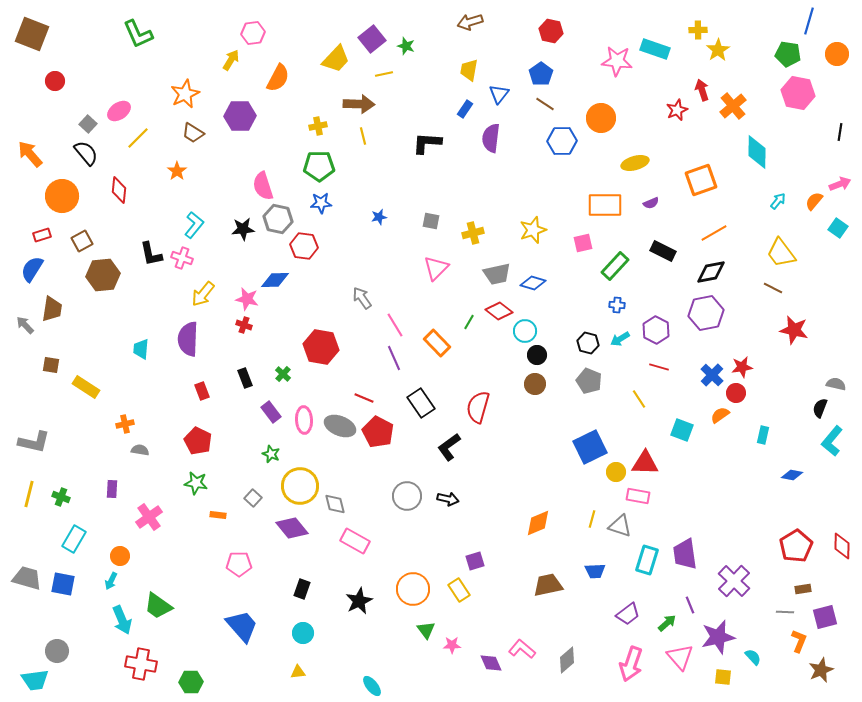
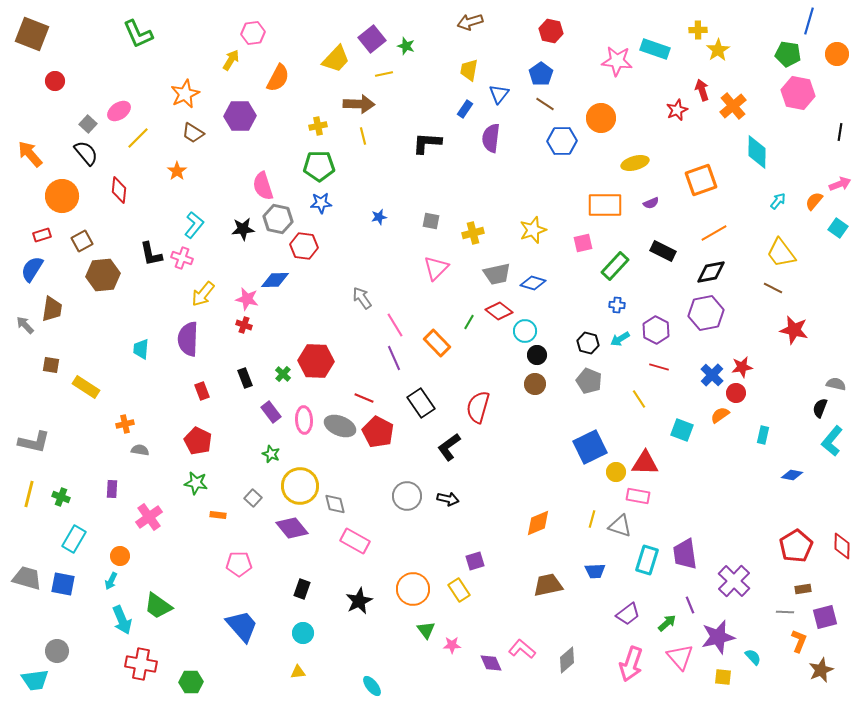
red hexagon at (321, 347): moved 5 px left, 14 px down; rotated 8 degrees counterclockwise
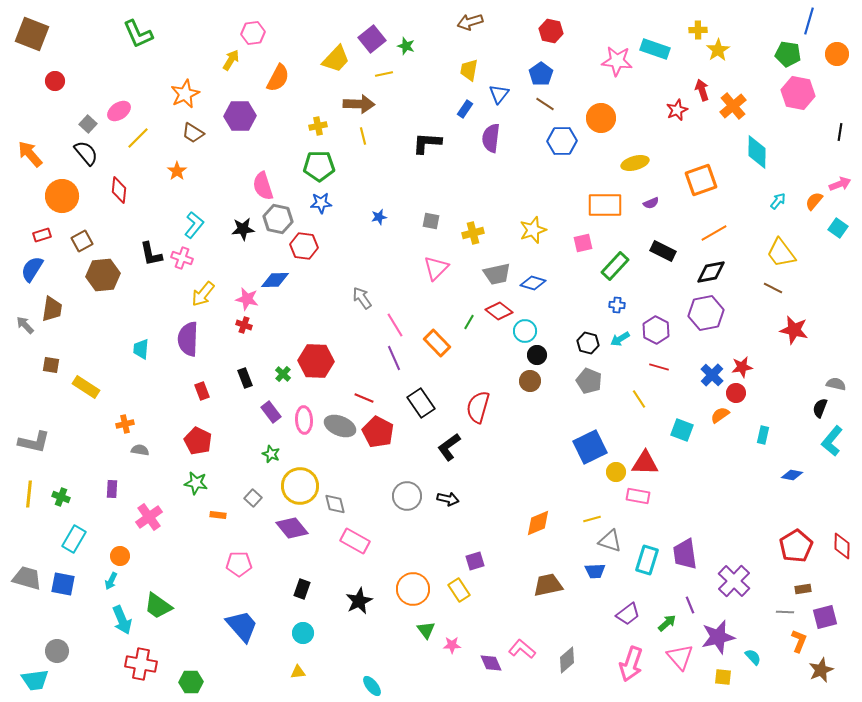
brown circle at (535, 384): moved 5 px left, 3 px up
yellow line at (29, 494): rotated 8 degrees counterclockwise
yellow line at (592, 519): rotated 60 degrees clockwise
gray triangle at (620, 526): moved 10 px left, 15 px down
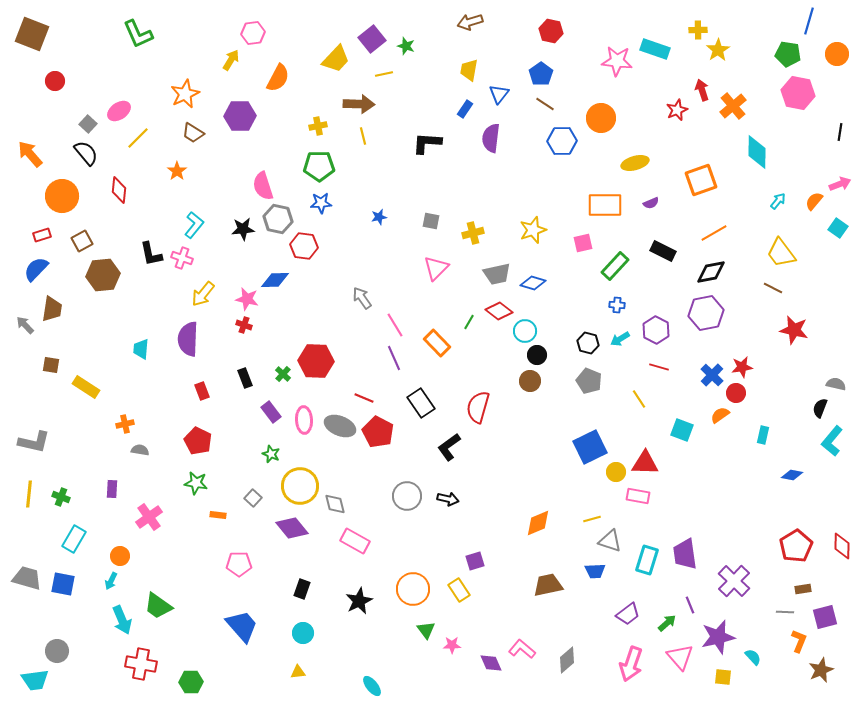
blue semicircle at (32, 269): moved 4 px right; rotated 12 degrees clockwise
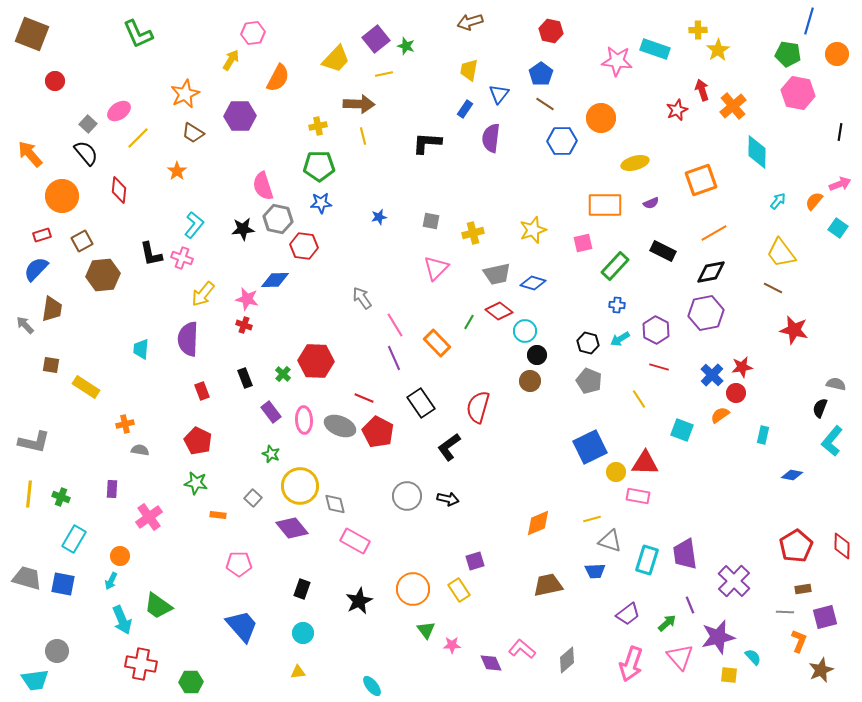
purple square at (372, 39): moved 4 px right
yellow square at (723, 677): moved 6 px right, 2 px up
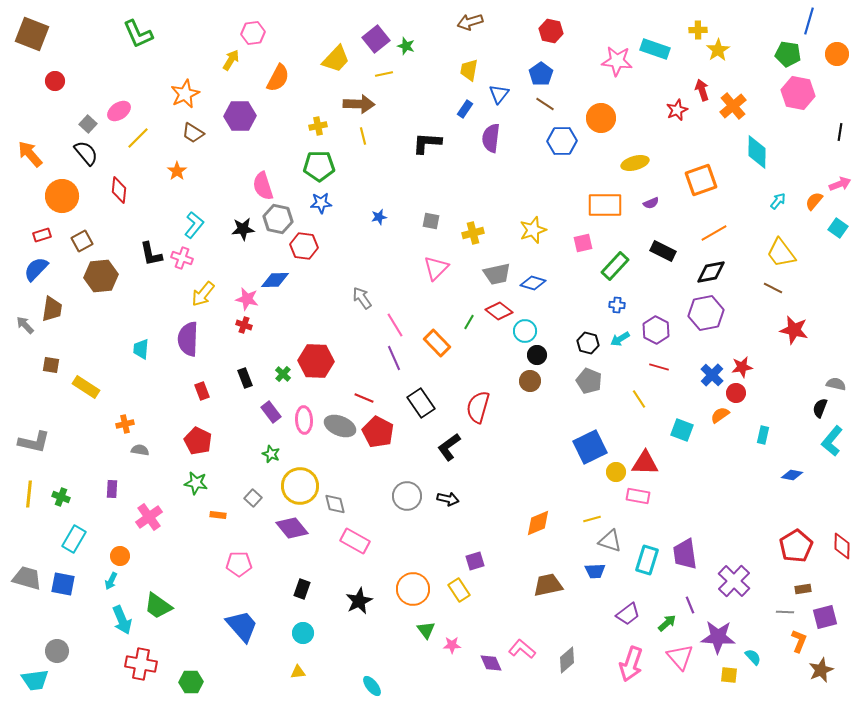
brown hexagon at (103, 275): moved 2 px left, 1 px down
purple star at (718, 637): rotated 16 degrees clockwise
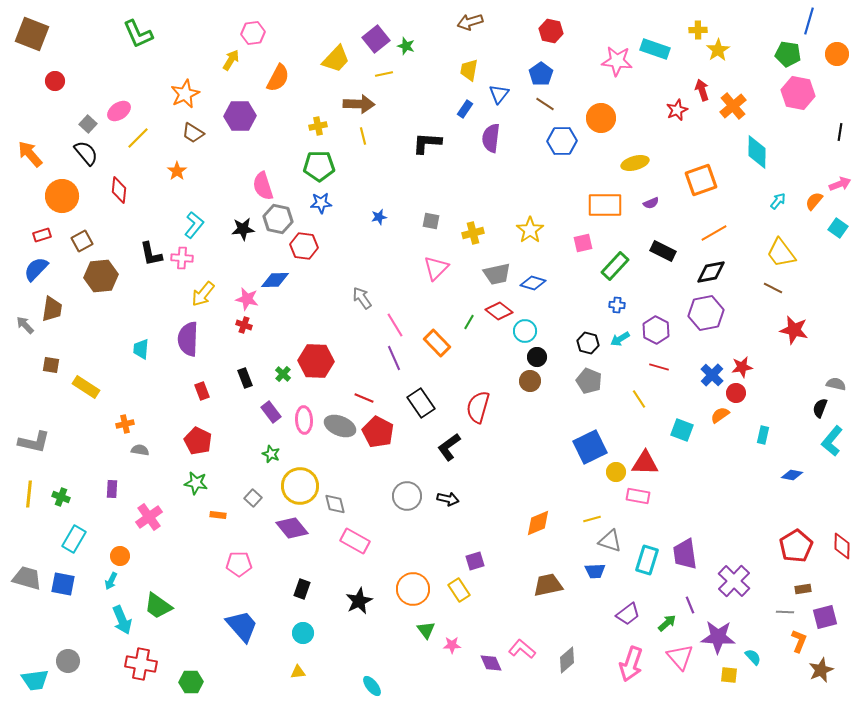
yellow star at (533, 230): moved 3 px left; rotated 16 degrees counterclockwise
pink cross at (182, 258): rotated 15 degrees counterclockwise
black circle at (537, 355): moved 2 px down
gray circle at (57, 651): moved 11 px right, 10 px down
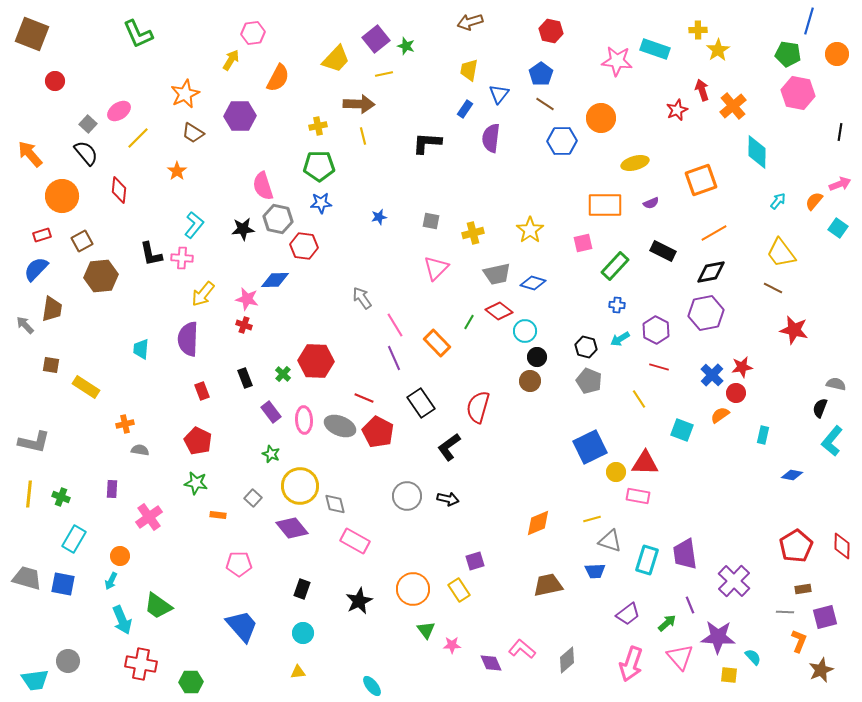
black hexagon at (588, 343): moved 2 px left, 4 px down
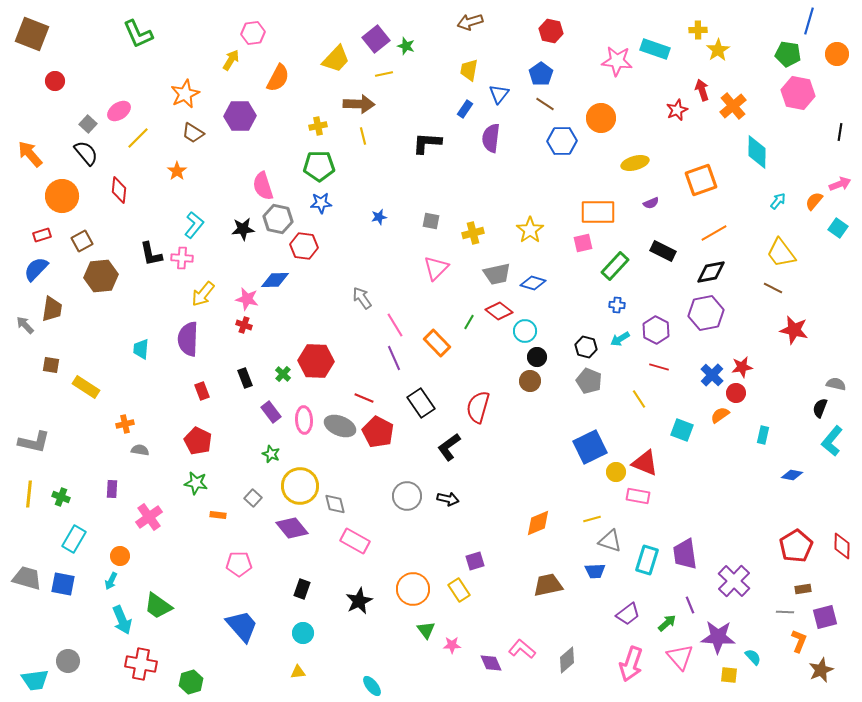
orange rectangle at (605, 205): moved 7 px left, 7 px down
red triangle at (645, 463): rotated 20 degrees clockwise
green hexagon at (191, 682): rotated 15 degrees counterclockwise
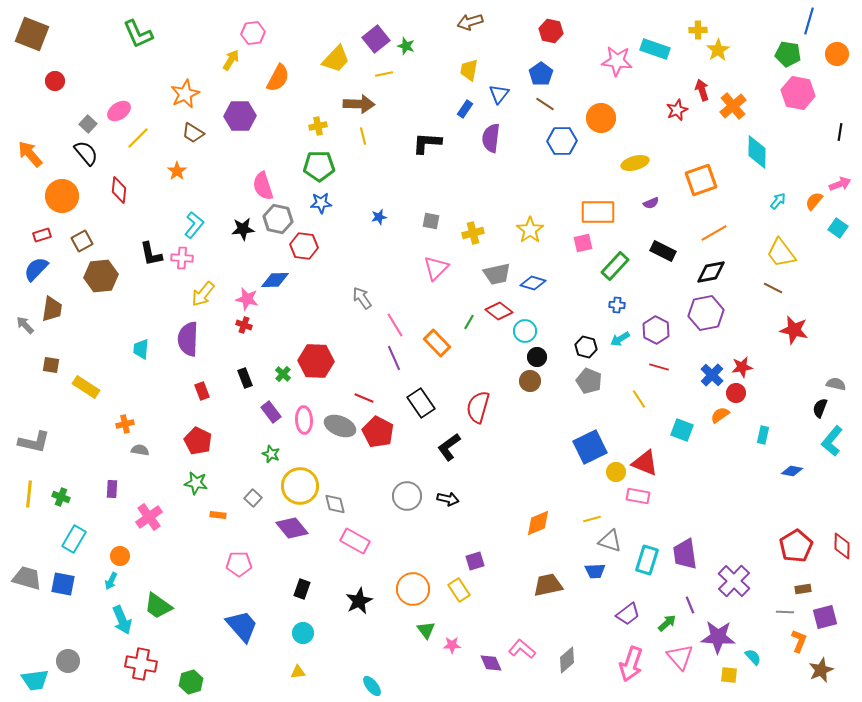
blue diamond at (792, 475): moved 4 px up
